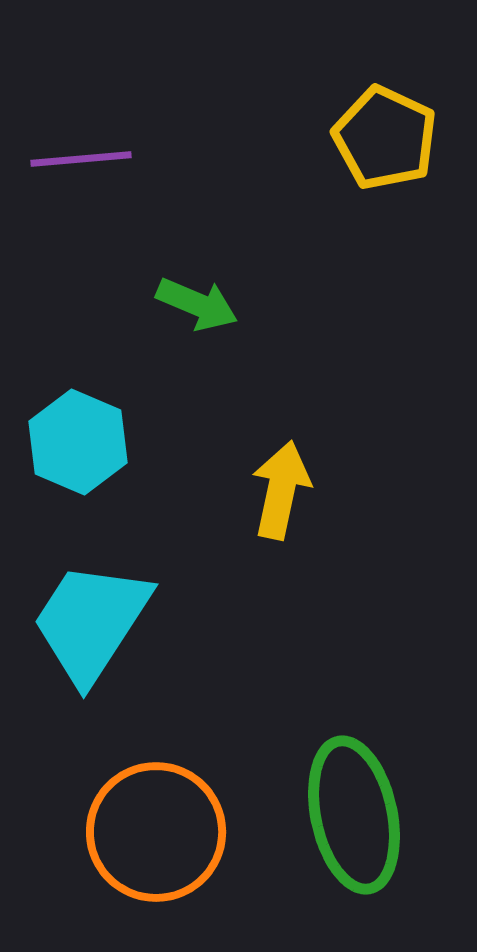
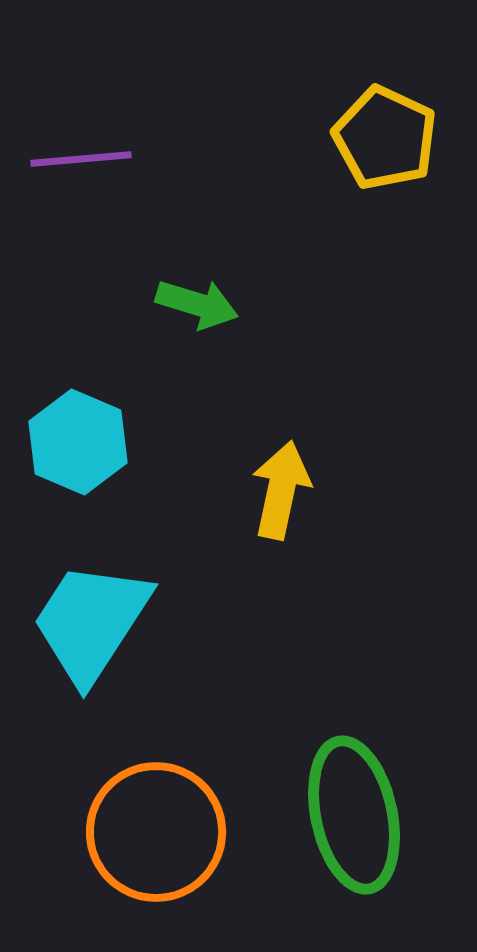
green arrow: rotated 6 degrees counterclockwise
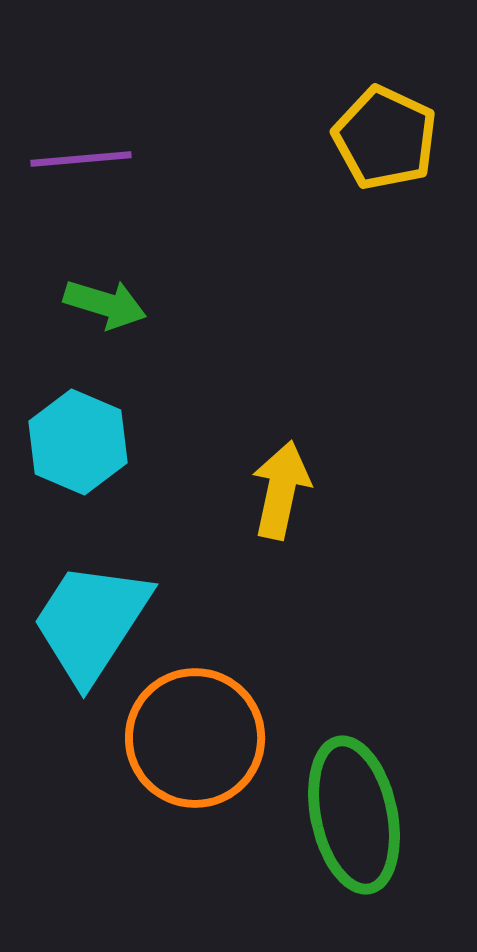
green arrow: moved 92 px left
orange circle: moved 39 px right, 94 px up
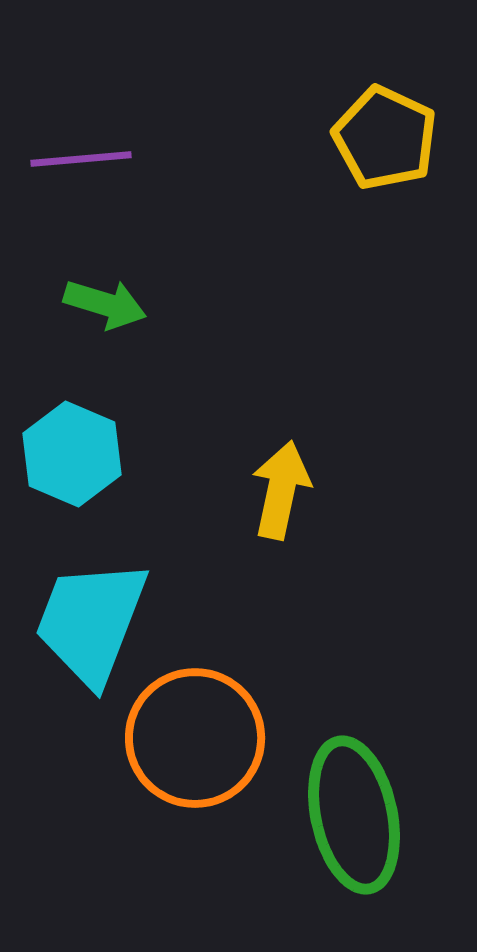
cyan hexagon: moved 6 px left, 12 px down
cyan trapezoid: rotated 12 degrees counterclockwise
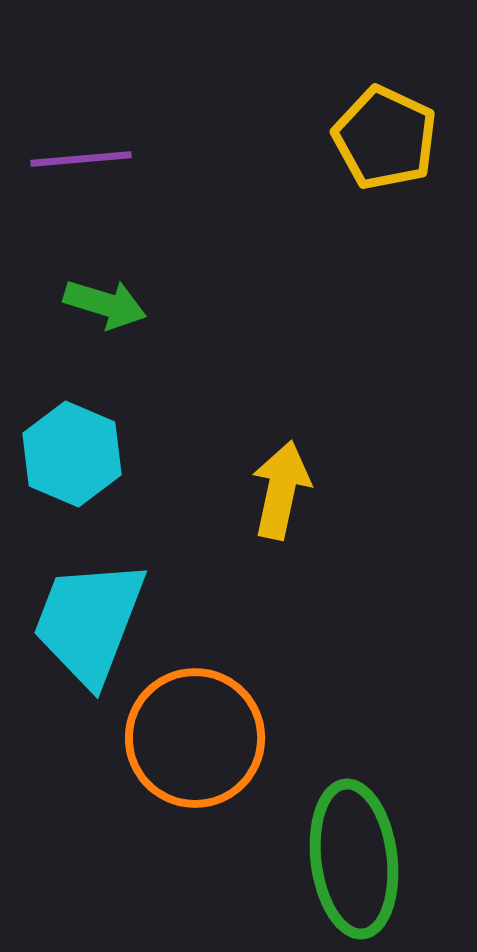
cyan trapezoid: moved 2 px left
green ellipse: moved 44 px down; rotated 5 degrees clockwise
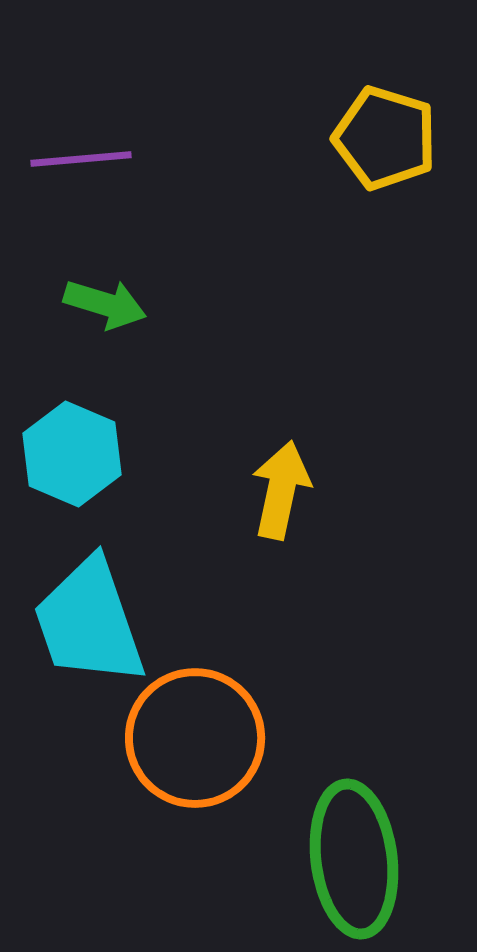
yellow pentagon: rotated 8 degrees counterclockwise
cyan trapezoid: rotated 40 degrees counterclockwise
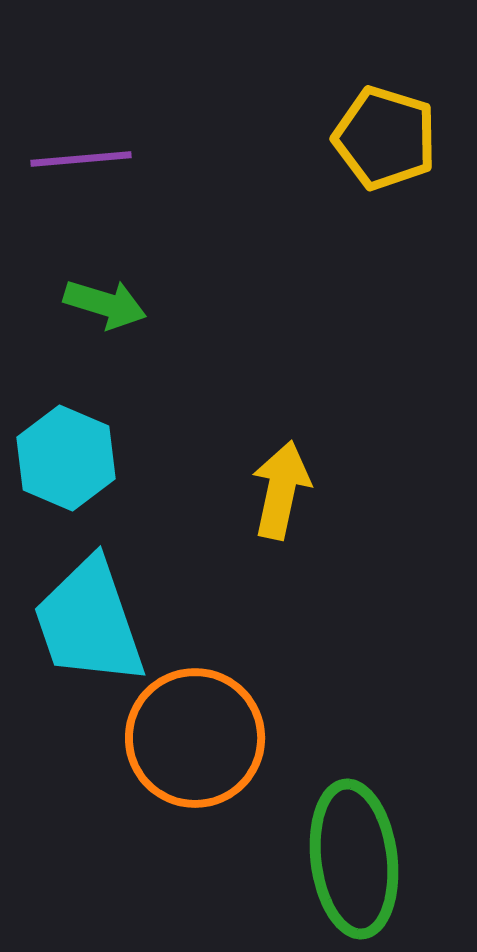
cyan hexagon: moved 6 px left, 4 px down
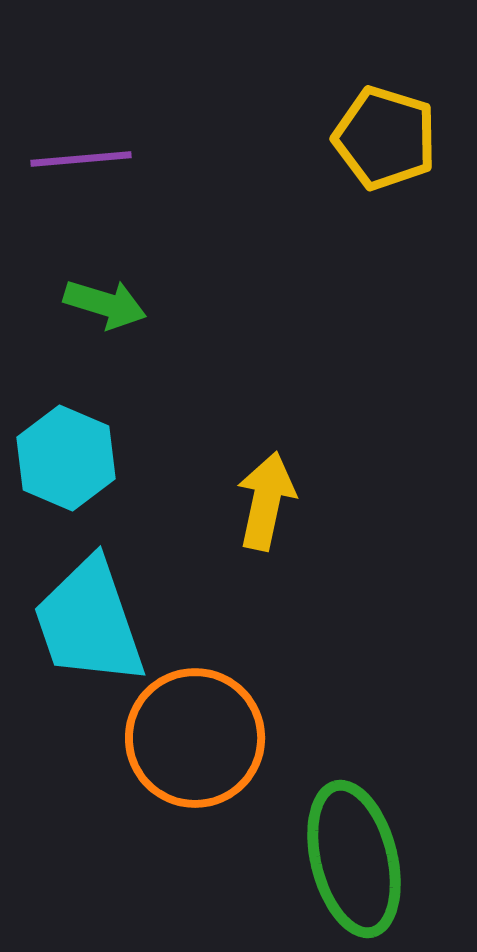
yellow arrow: moved 15 px left, 11 px down
green ellipse: rotated 7 degrees counterclockwise
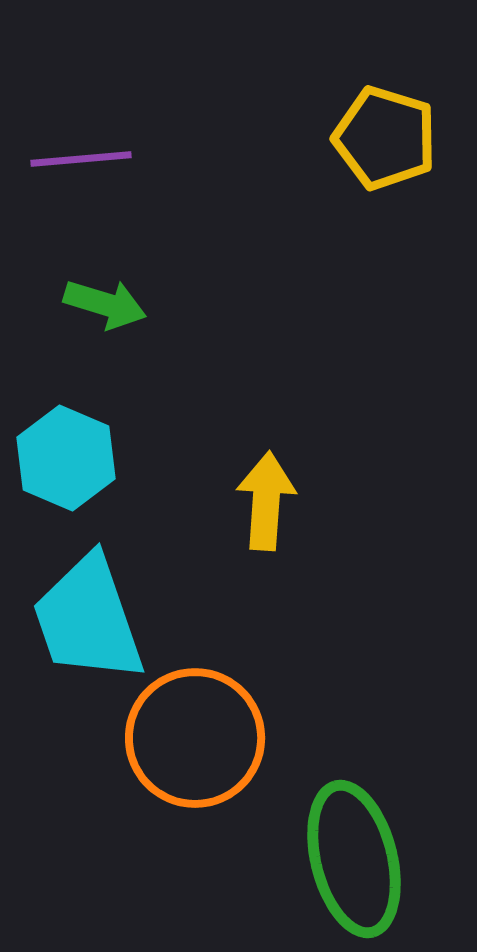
yellow arrow: rotated 8 degrees counterclockwise
cyan trapezoid: moved 1 px left, 3 px up
